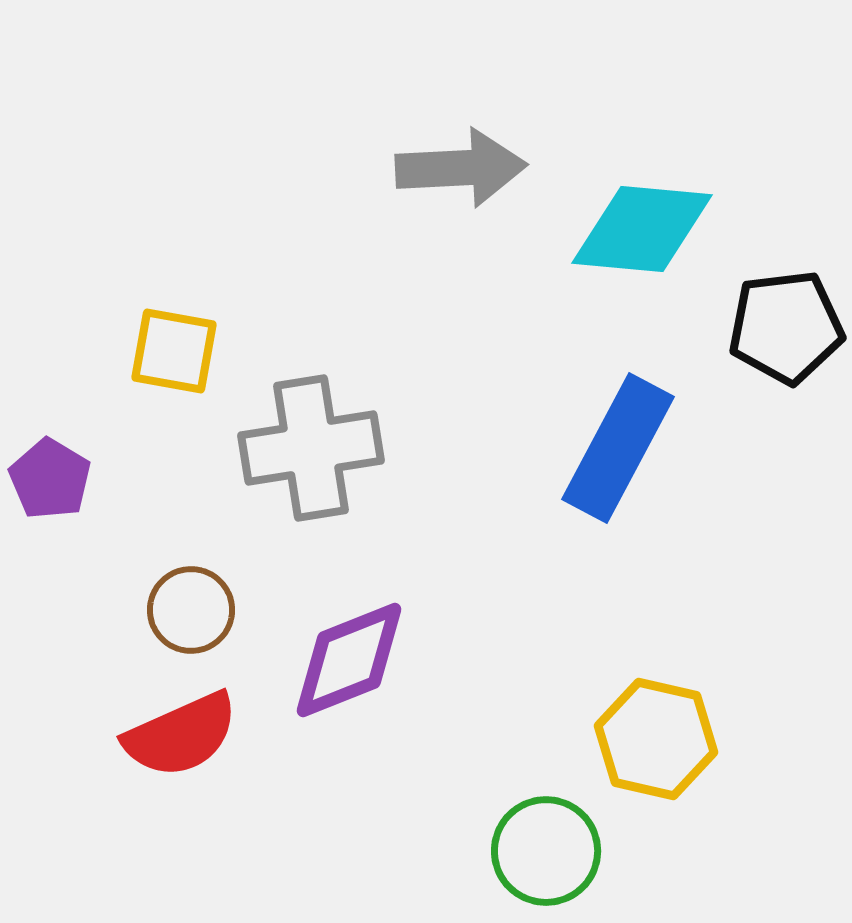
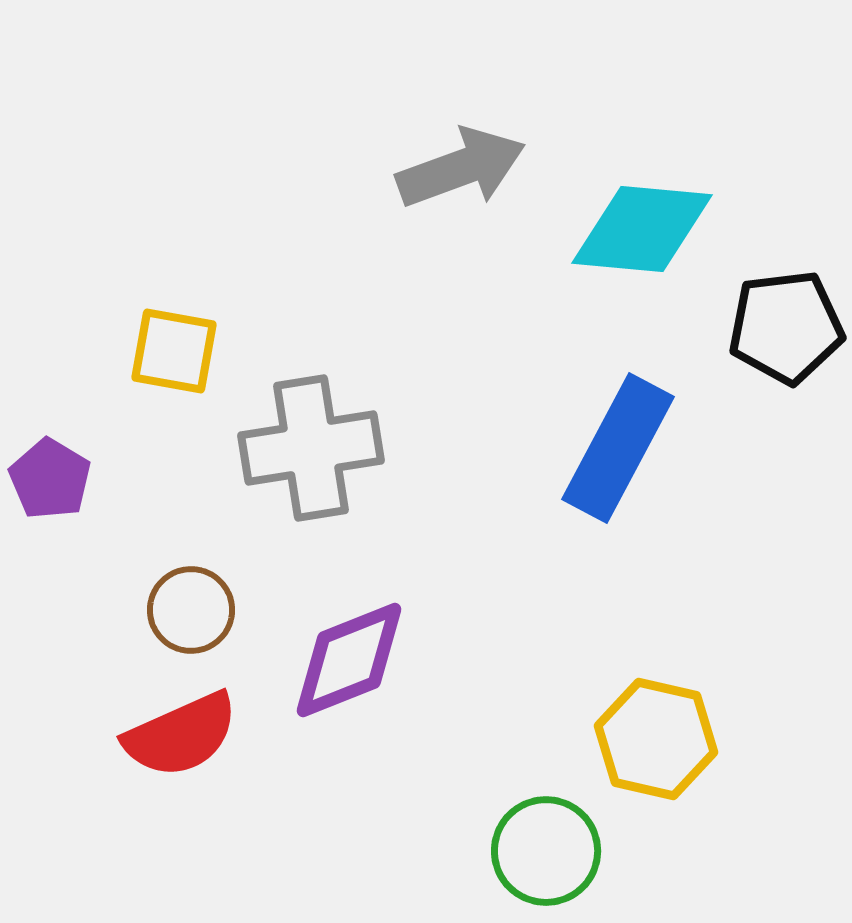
gray arrow: rotated 17 degrees counterclockwise
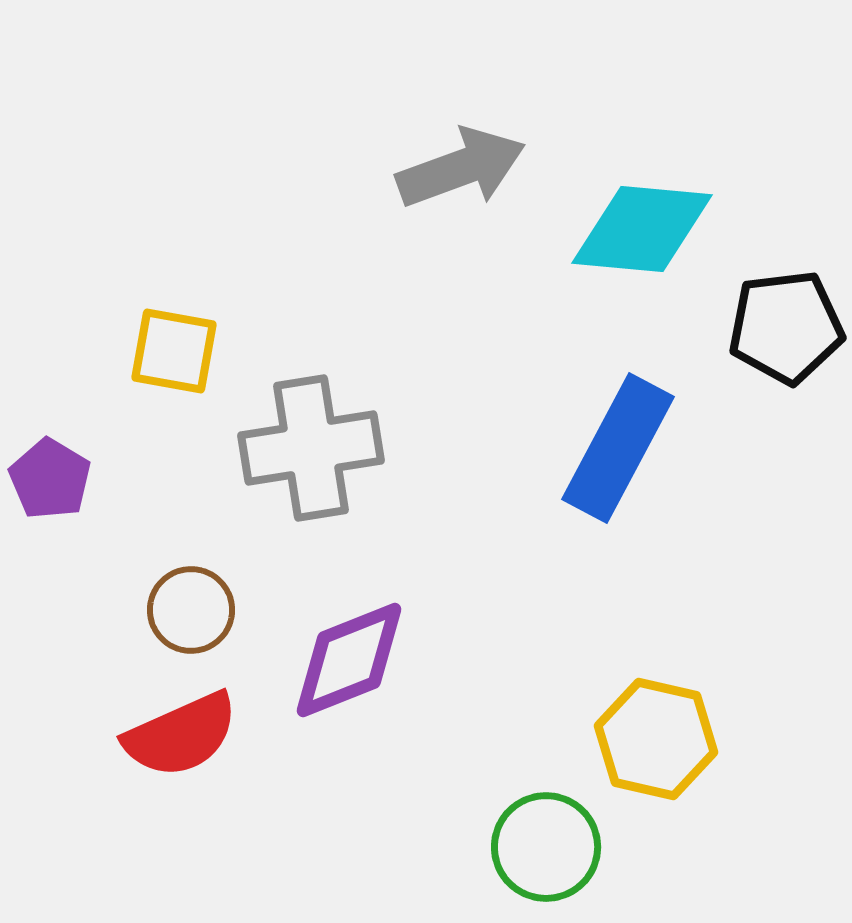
green circle: moved 4 px up
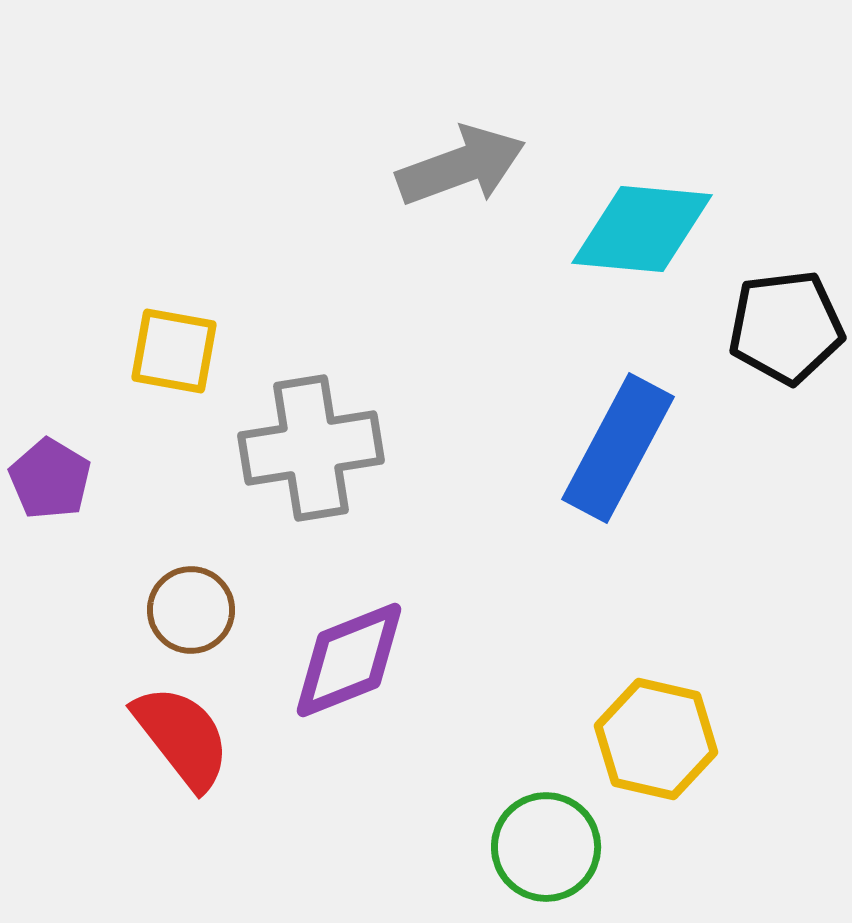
gray arrow: moved 2 px up
red semicircle: moved 1 px right, 2 px down; rotated 104 degrees counterclockwise
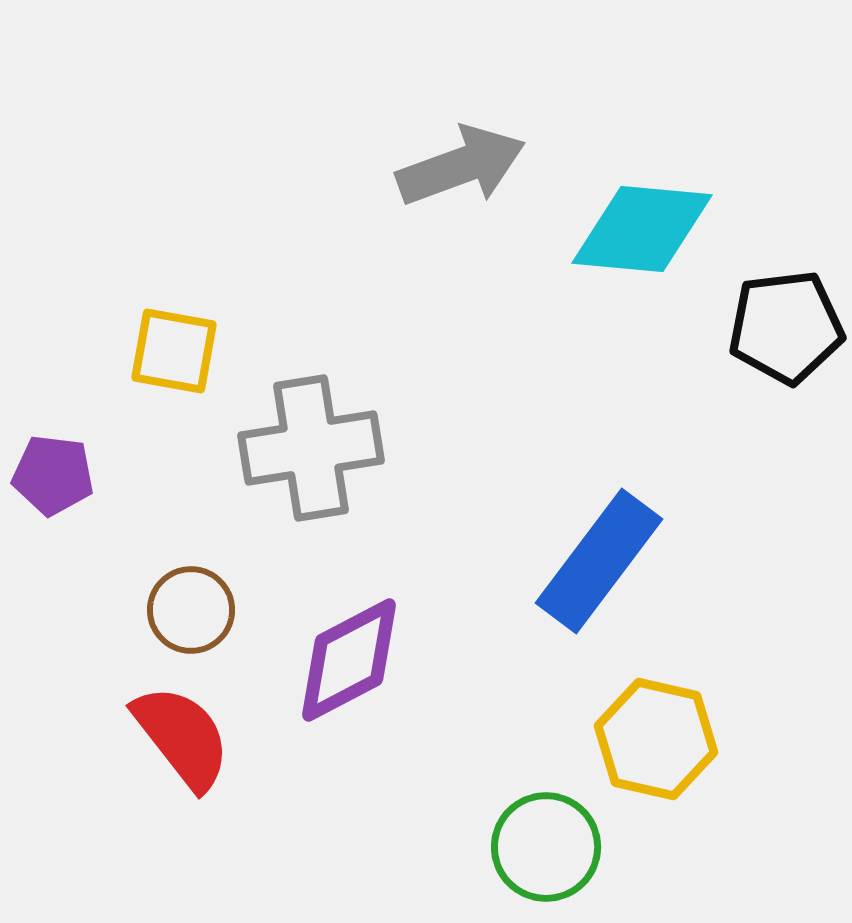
blue rectangle: moved 19 px left, 113 px down; rotated 9 degrees clockwise
purple pentagon: moved 3 px right, 4 px up; rotated 24 degrees counterclockwise
purple diamond: rotated 6 degrees counterclockwise
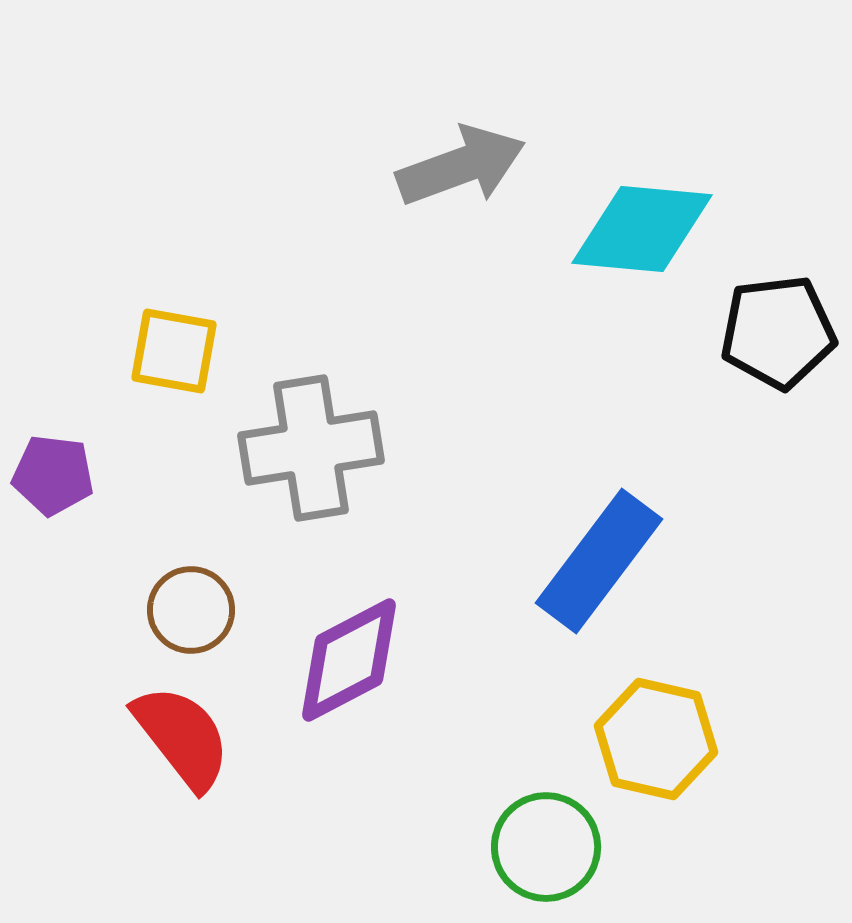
black pentagon: moved 8 px left, 5 px down
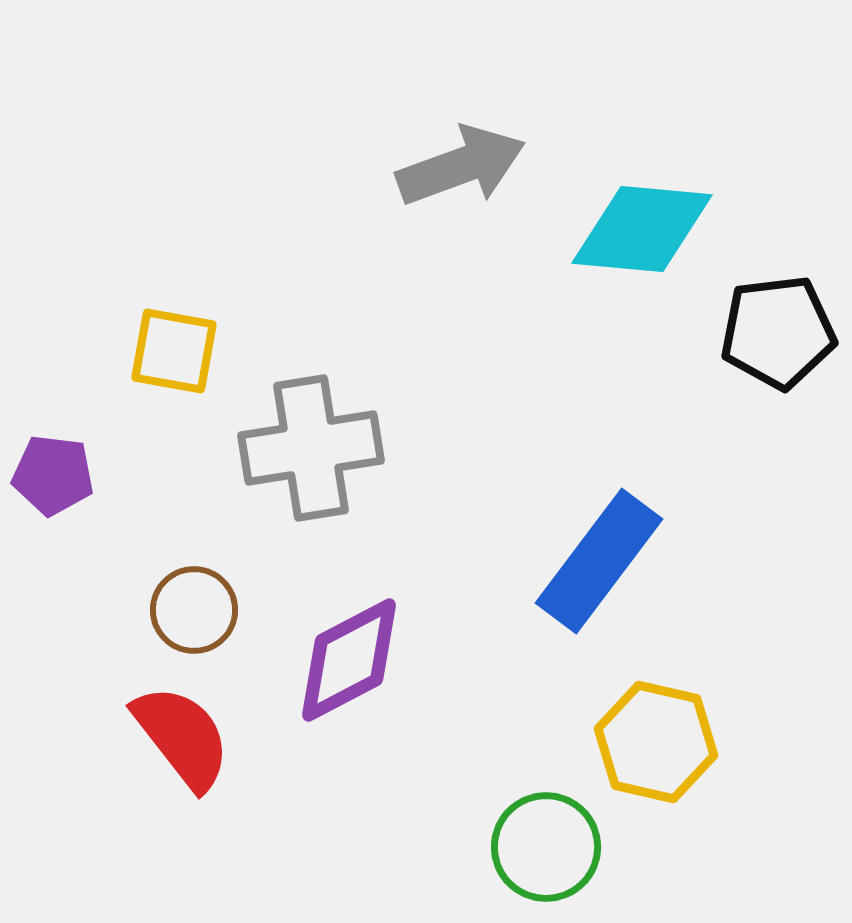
brown circle: moved 3 px right
yellow hexagon: moved 3 px down
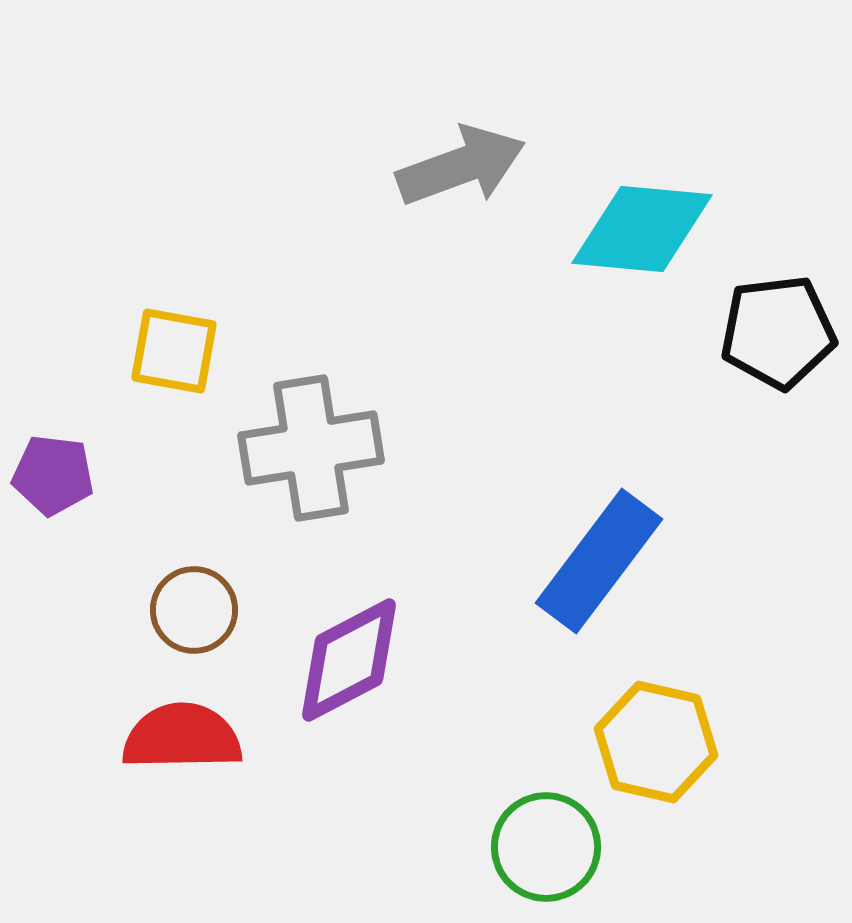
red semicircle: rotated 53 degrees counterclockwise
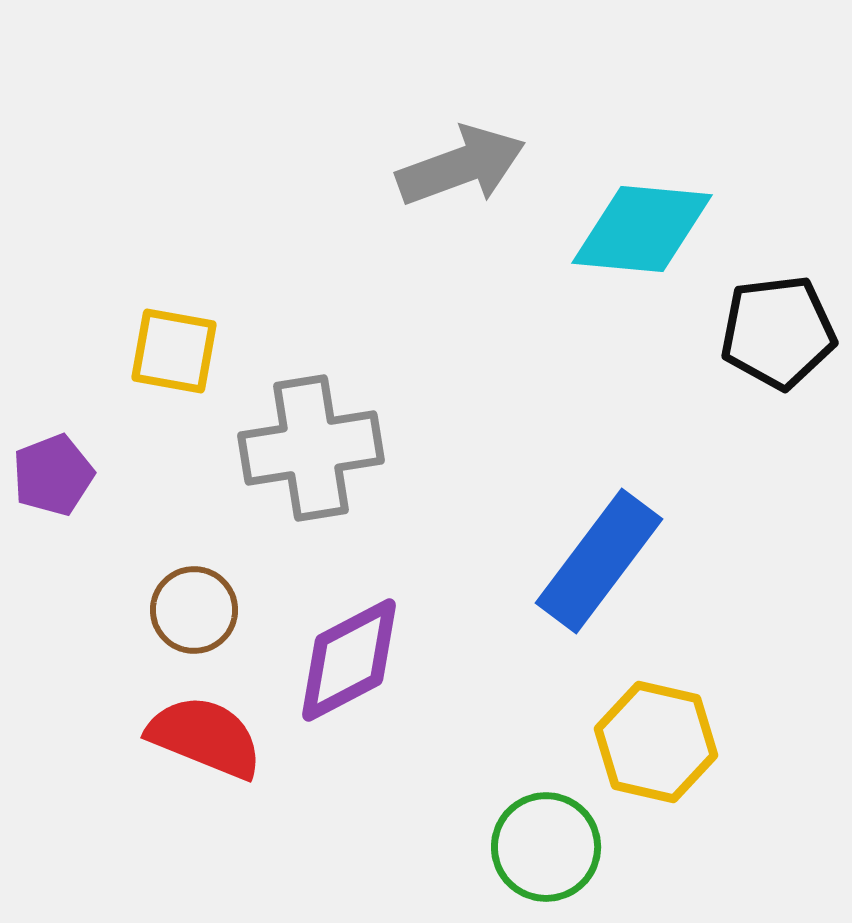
purple pentagon: rotated 28 degrees counterclockwise
red semicircle: moved 23 px right; rotated 23 degrees clockwise
